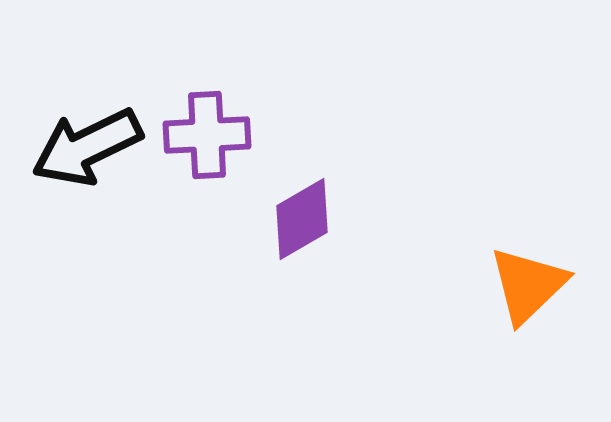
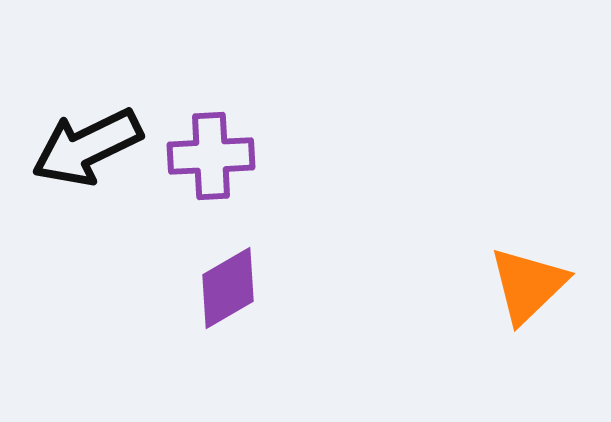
purple cross: moved 4 px right, 21 px down
purple diamond: moved 74 px left, 69 px down
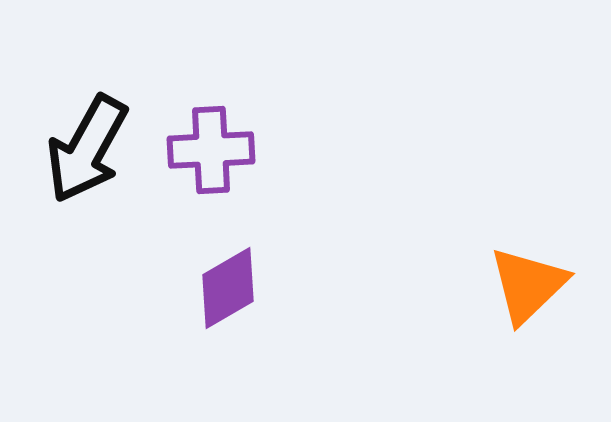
black arrow: moved 2 px down; rotated 35 degrees counterclockwise
purple cross: moved 6 px up
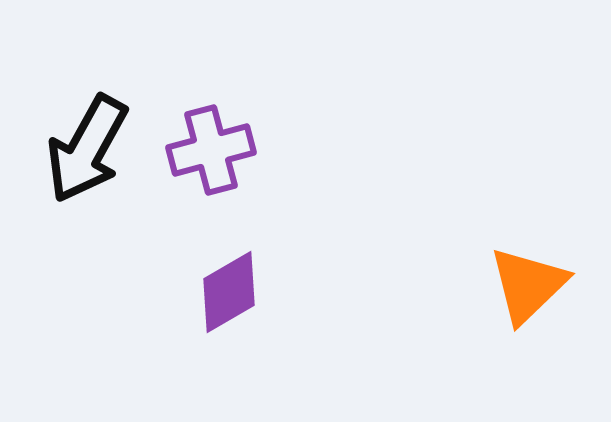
purple cross: rotated 12 degrees counterclockwise
purple diamond: moved 1 px right, 4 px down
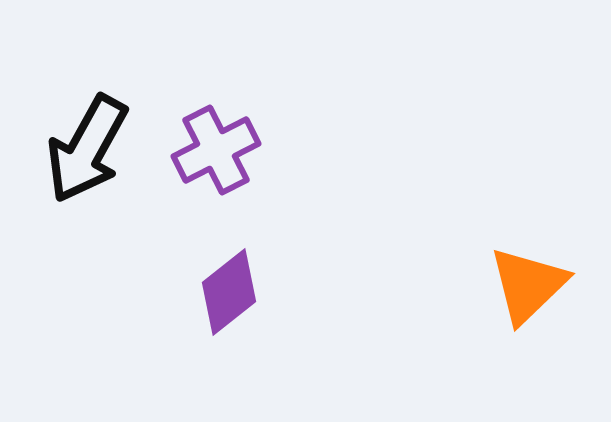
purple cross: moved 5 px right; rotated 12 degrees counterclockwise
purple diamond: rotated 8 degrees counterclockwise
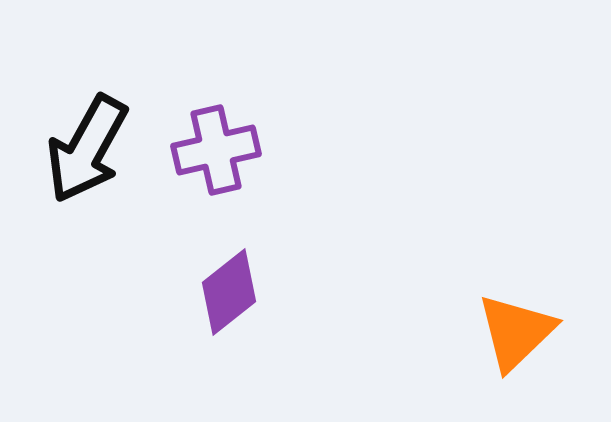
purple cross: rotated 14 degrees clockwise
orange triangle: moved 12 px left, 47 px down
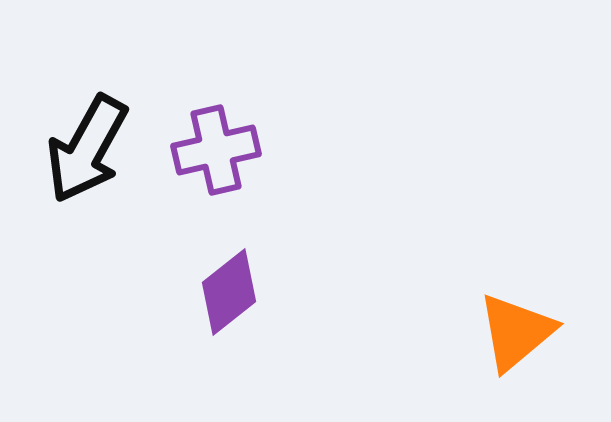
orange triangle: rotated 4 degrees clockwise
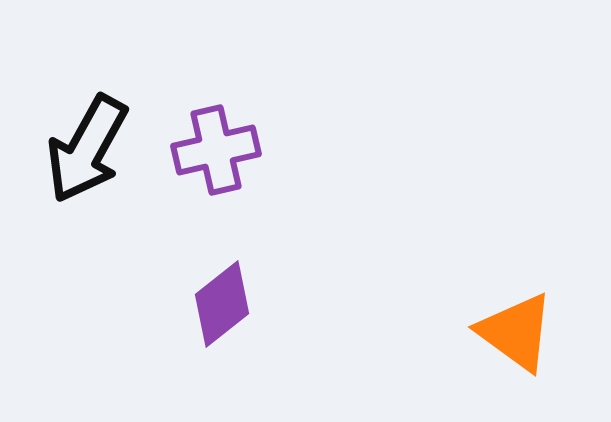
purple diamond: moved 7 px left, 12 px down
orange triangle: rotated 44 degrees counterclockwise
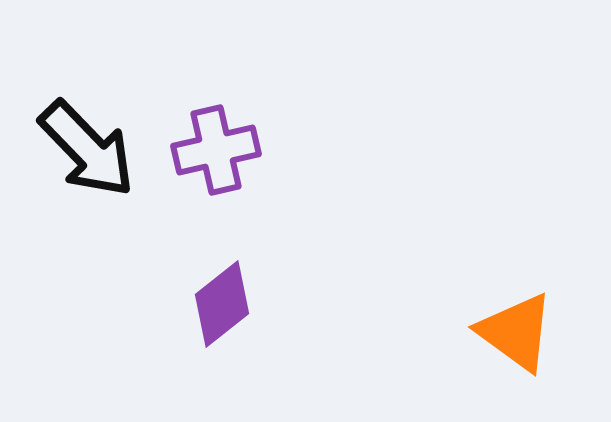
black arrow: rotated 73 degrees counterclockwise
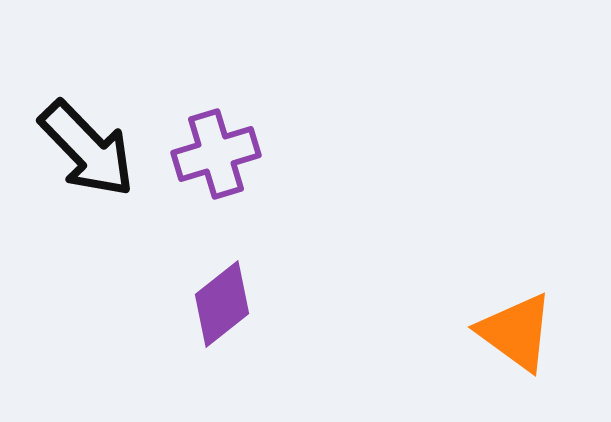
purple cross: moved 4 px down; rotated 4 degrees counterclockwise
